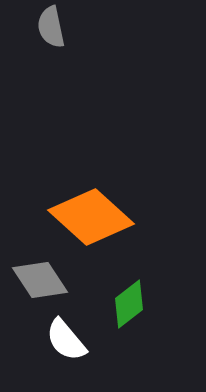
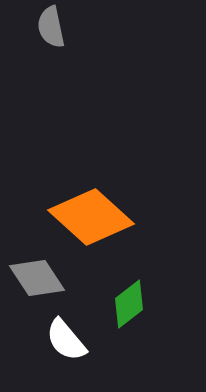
gray diamond: moved 3 px left, 2 px up
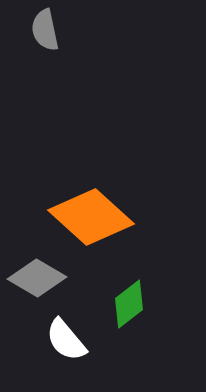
gray semicircle: moved 6 px left, 3 px down
gray diamond: rotated 26 degrees counterclockwise
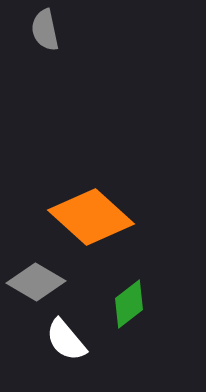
gray diamond: moved 1 px left, 4 px down
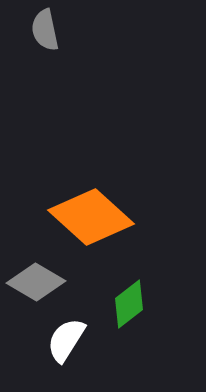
white semicircle: rotated 72 degrees clockwise
